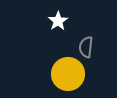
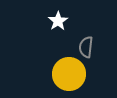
yellow circle: moved 1 px right
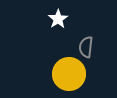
white star: moved 2 px up
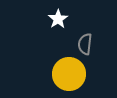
gray semicircle: moved 1 px left, 3 px up
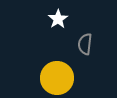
yellow circle: moved 12 px left, 4 px down
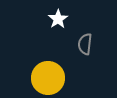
yellow circle: moved 9 px left
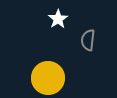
gray semicircle: moved 3 px right, 4 px up
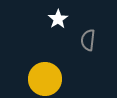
yellow circle: moved 3 px left, 1 px down
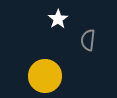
yellow circle: moved 3 px up
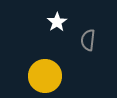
white star: moved 1 px left, 3 px down
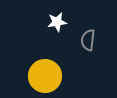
white star: rotated 24 degrees clockwise
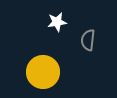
yellow circle: moved 2 px left, 4 px up
